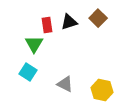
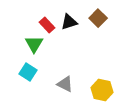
red rectangle: rotated 35 degrees counterclockwise
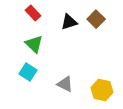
brown square: moved 2 px left, 1 px down
red rectangle: moved 14 px left, 12 px up
green triangle: rotated 18 degrees counterclockwise
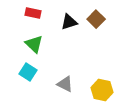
red rectangle: rotated 35 degrees counterclockwise
